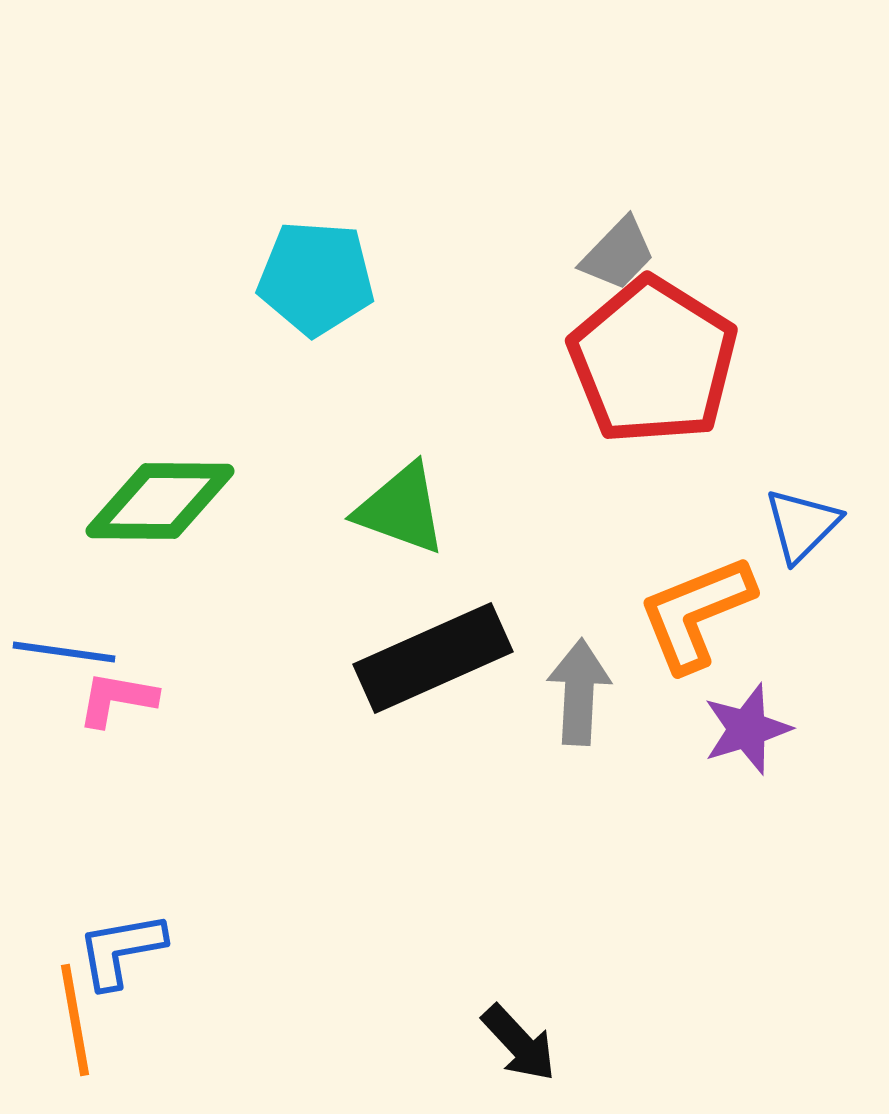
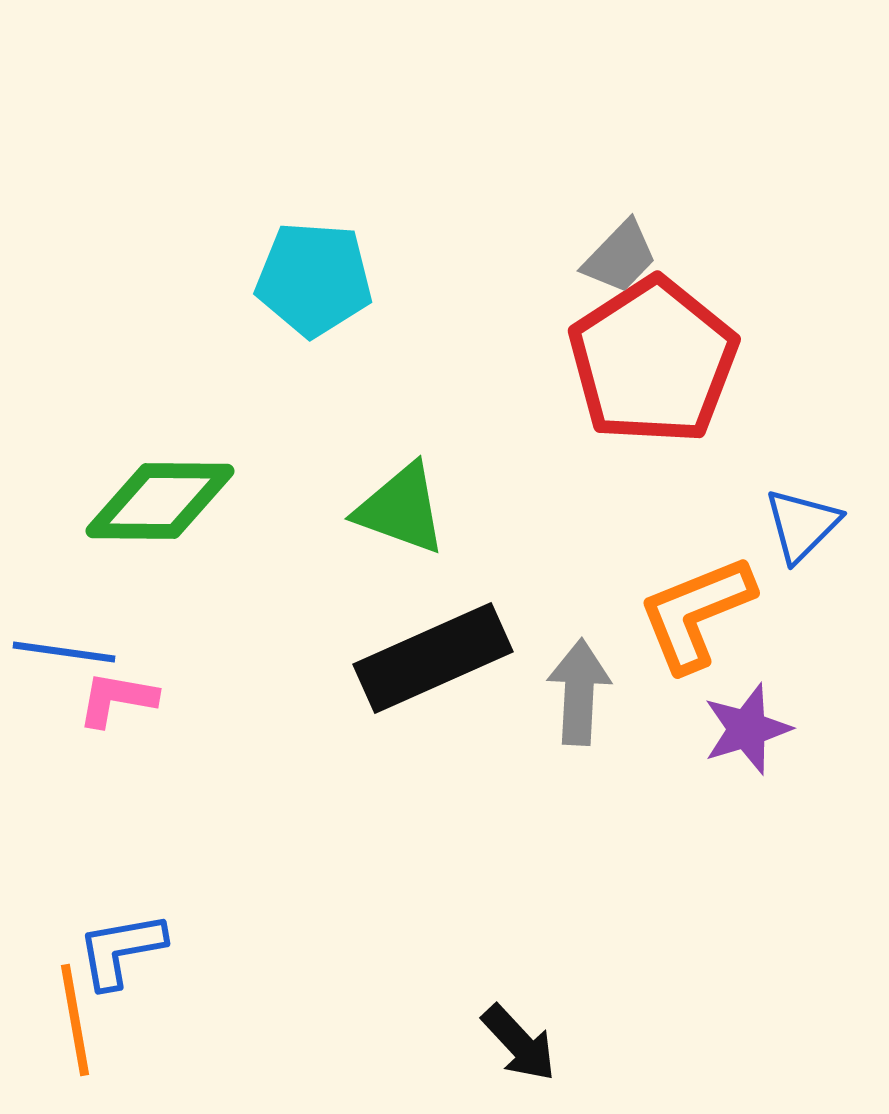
gray trapezoid: moved 2 px right, 3 px down
cyan pentagon: moved 2 px left, 1 px down
red pentagon: rotated 7 degrees clockwise
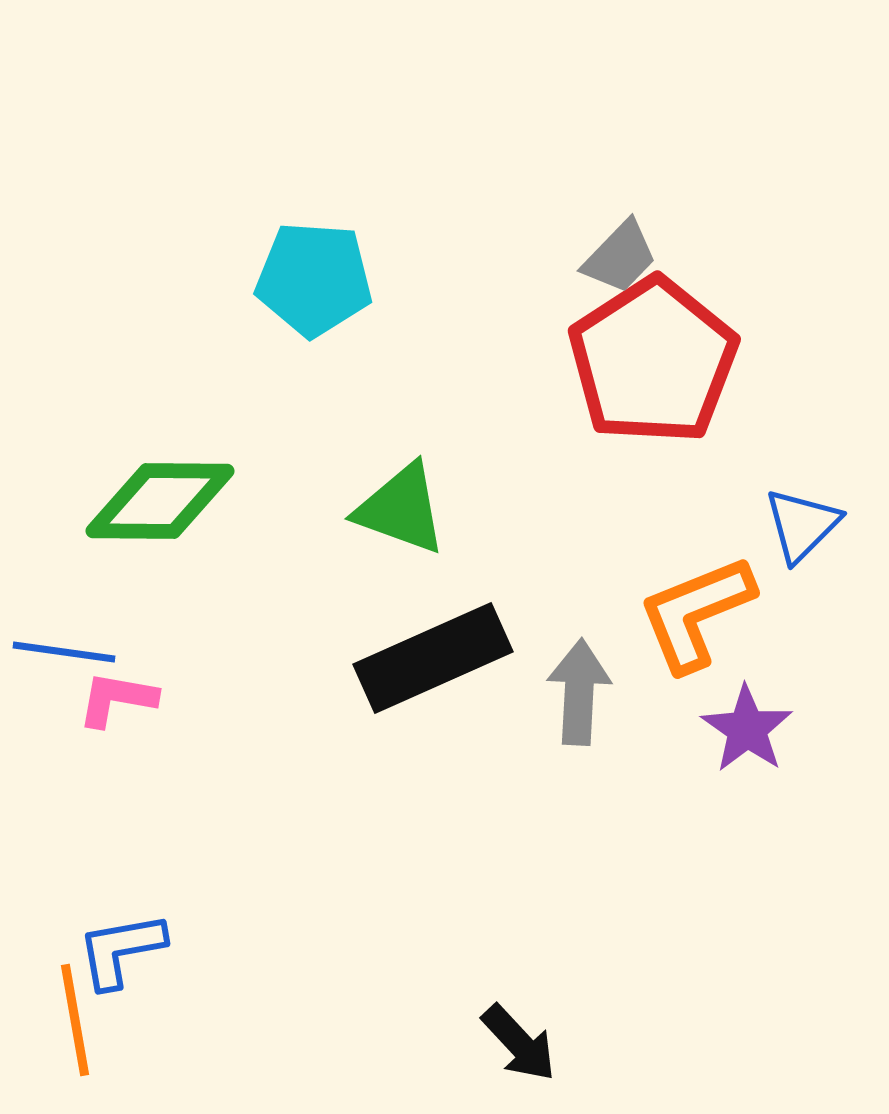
purple star: rotated 20 degrees counterclockwise
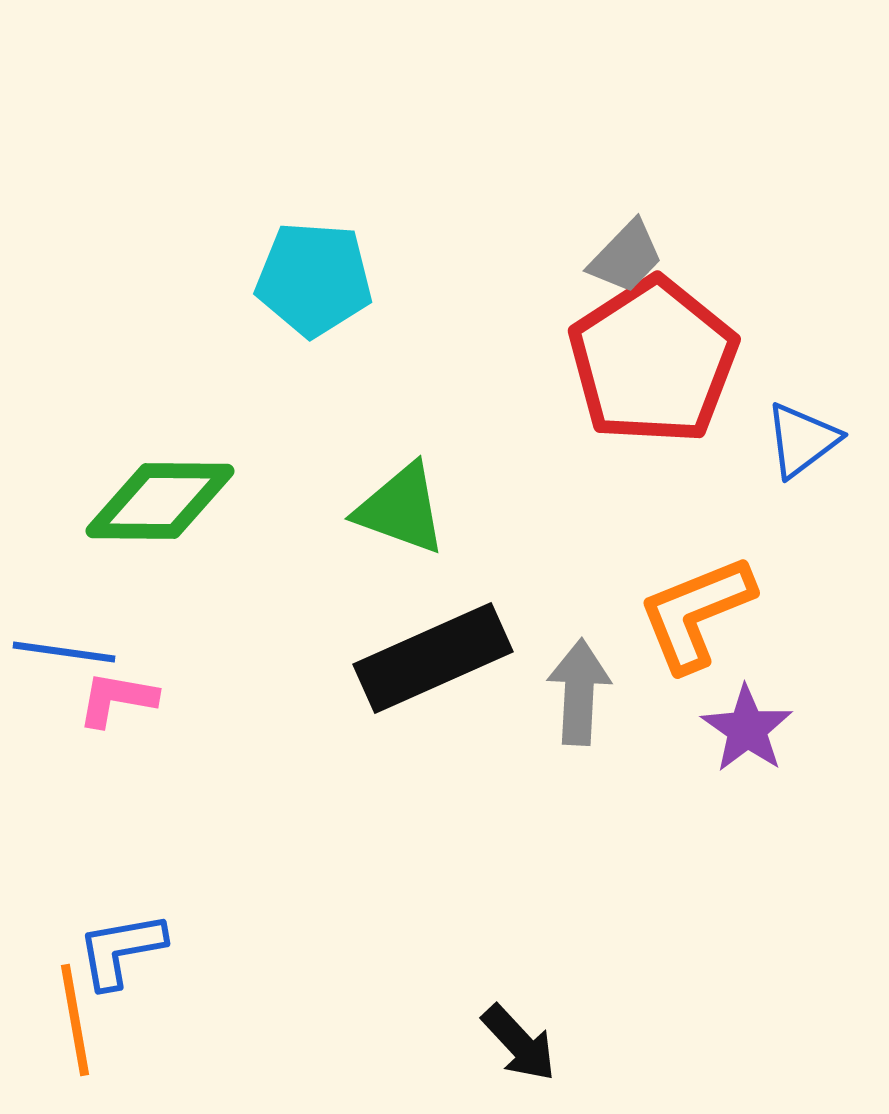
gray trapezoid: moved 6 px right
blue triangle: moved 85 px up; rotated 8 degrees clockwise
